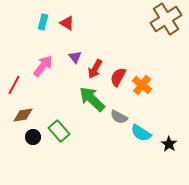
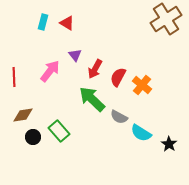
purple triangle: moved 2 px up
pink arrow: moved 7 px right, 5 px down
red line: moved 8 px up; rotated 30 degrees counterclockwise
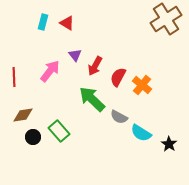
red arrow: moved 3 px up
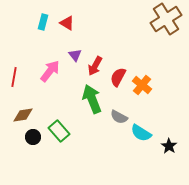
red line: rotated 12 degrees clockwise
green arrow: rotated 24 degrees clockwise
black star: moved 2 px down
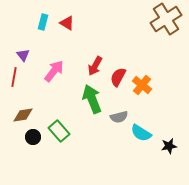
purple triangle: moved 52 px left
pink arrow: moved 4 px right
gray semicircle: rotated 42 degrees counterclockwise
black star: rotated 28 degrees clockwise
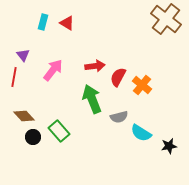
brown cross: rotated 20 degrees counterclockwise
red arrow: rotated 126 degrees counterclockwise
pink arrow: moved 1 px left, 1 px up
brown diamond: moved 1 px right, 1 px down; rotated 55 degrees clockwise
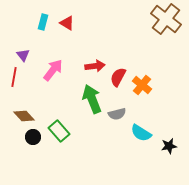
gray semicircle: moved 2 px left, 3 px up
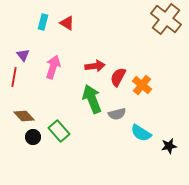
pink arrow: moved 3 px up; rotated 20 degrees counterclockwise
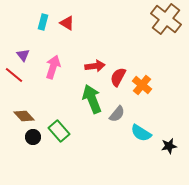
red line: moved 2 px up; rotated 60 degrees counterclockwise
gray semicircle: rotated 36 degrees counterclockwise
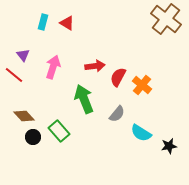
green arrow: moved 8 px left
